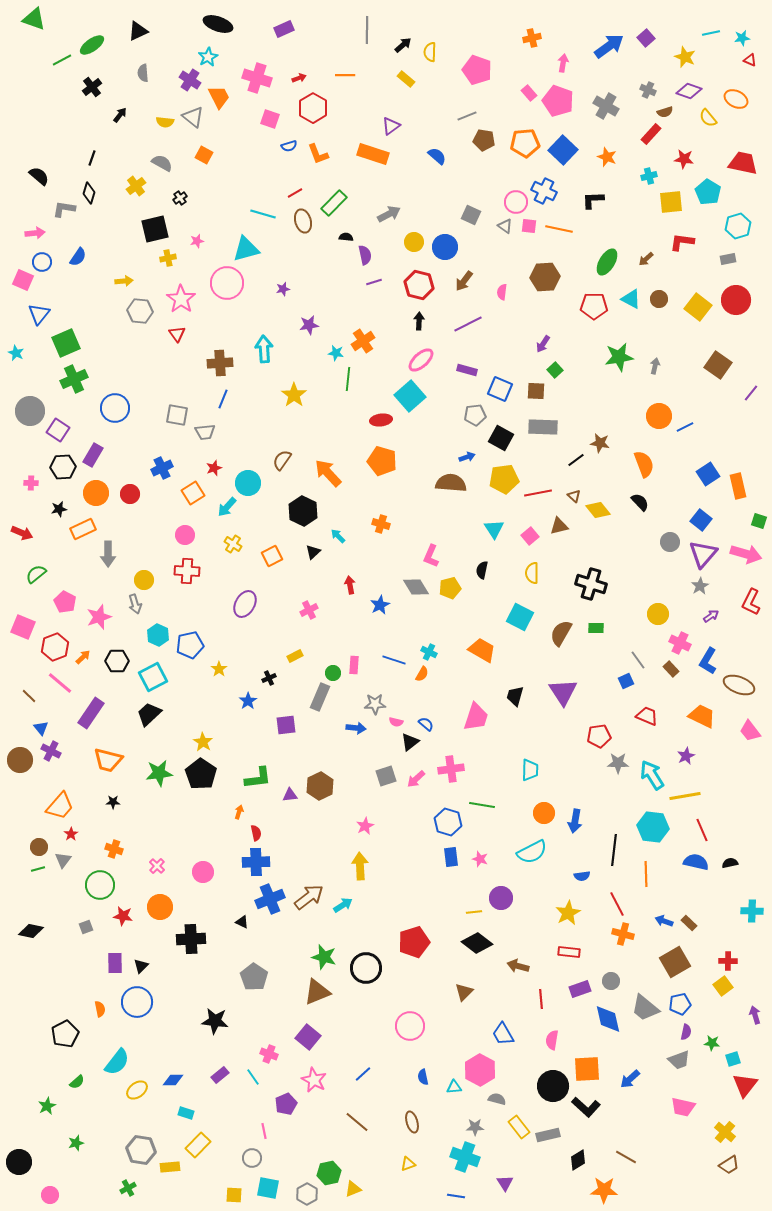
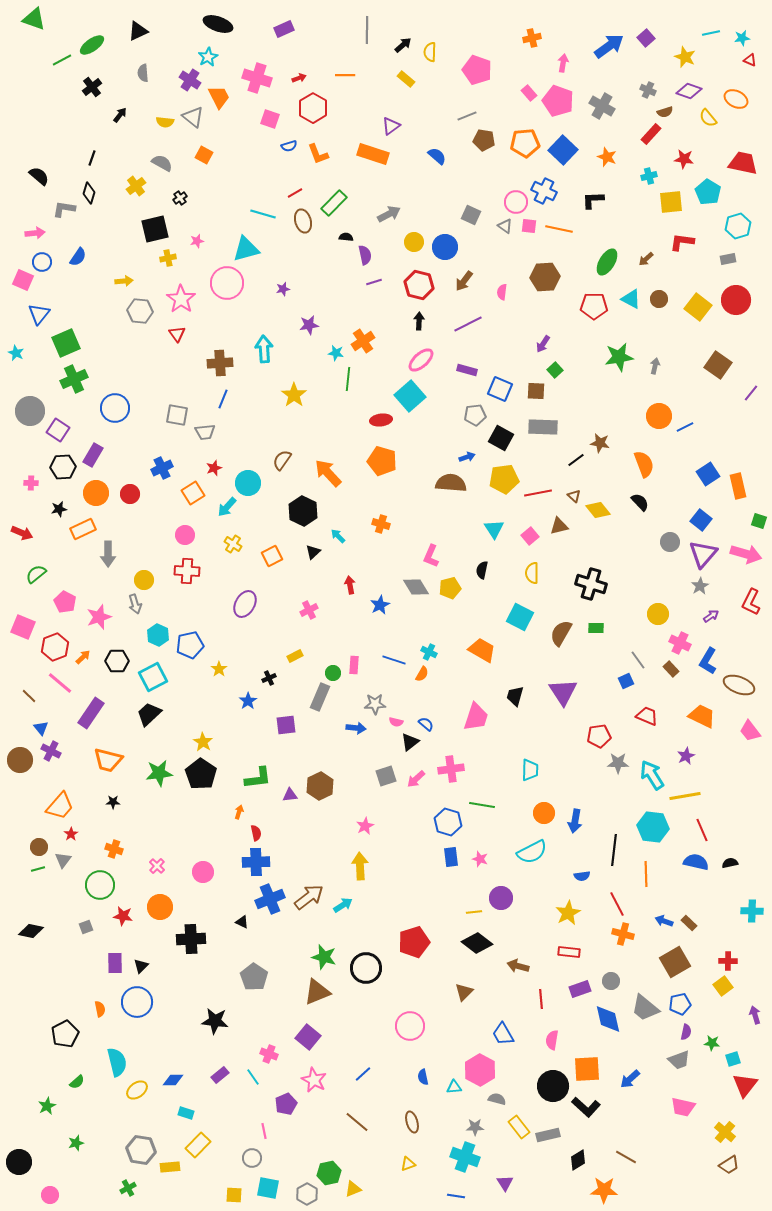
gray cross at (606, 106): moved 4 px left
cyan semicircle at (117, 1062): rotated 52 degrees counterclockwise
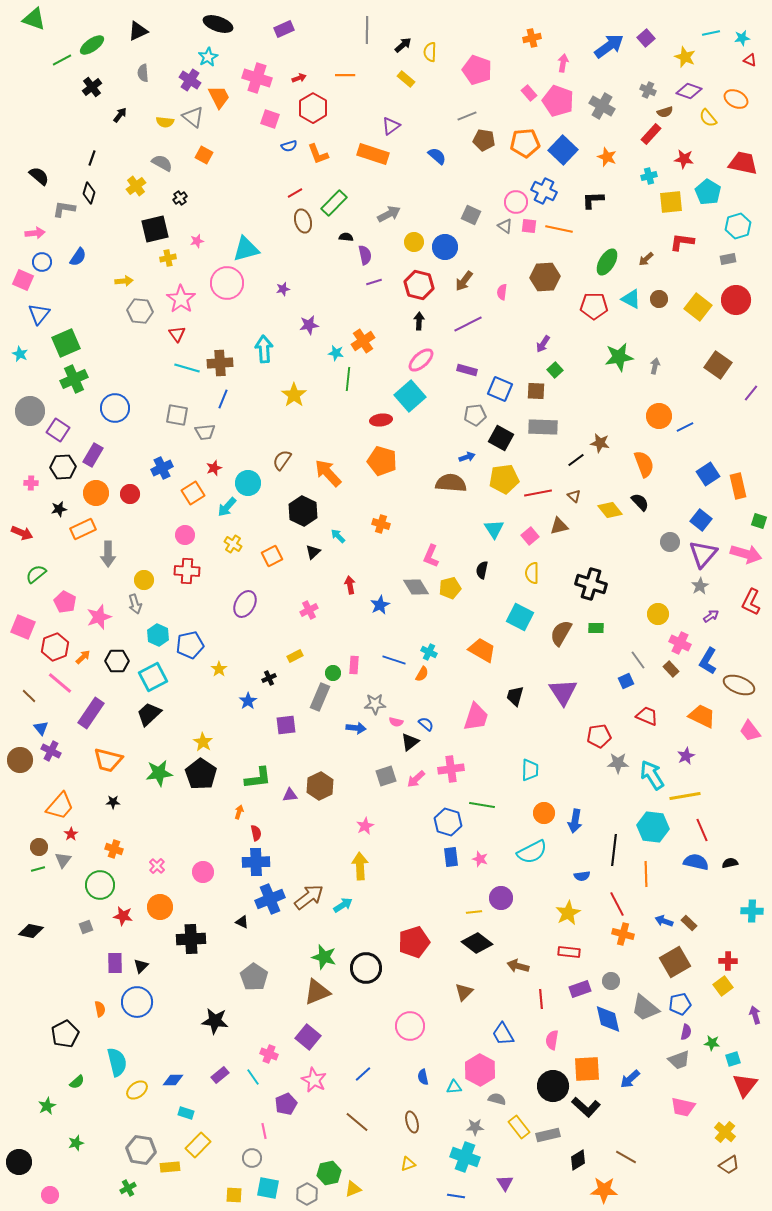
cyan line at (263, 214): moved 76 px left, 154 px down
cyan star at (16, 353): moved 4 px right, 1 px down
yellow diamond at (598, 510): moved 12 px right
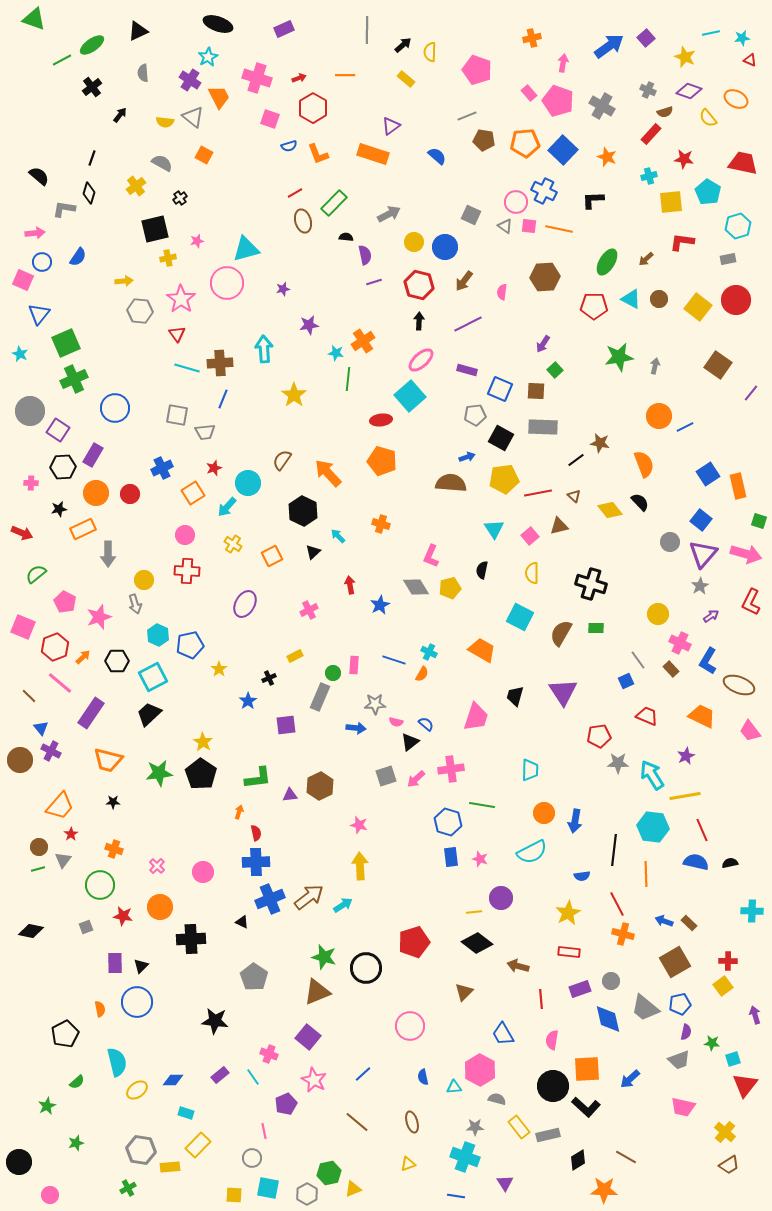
pink star at (365, 826): moved 6 px left, 1 px up; rotated 30 degrees counterclockwise
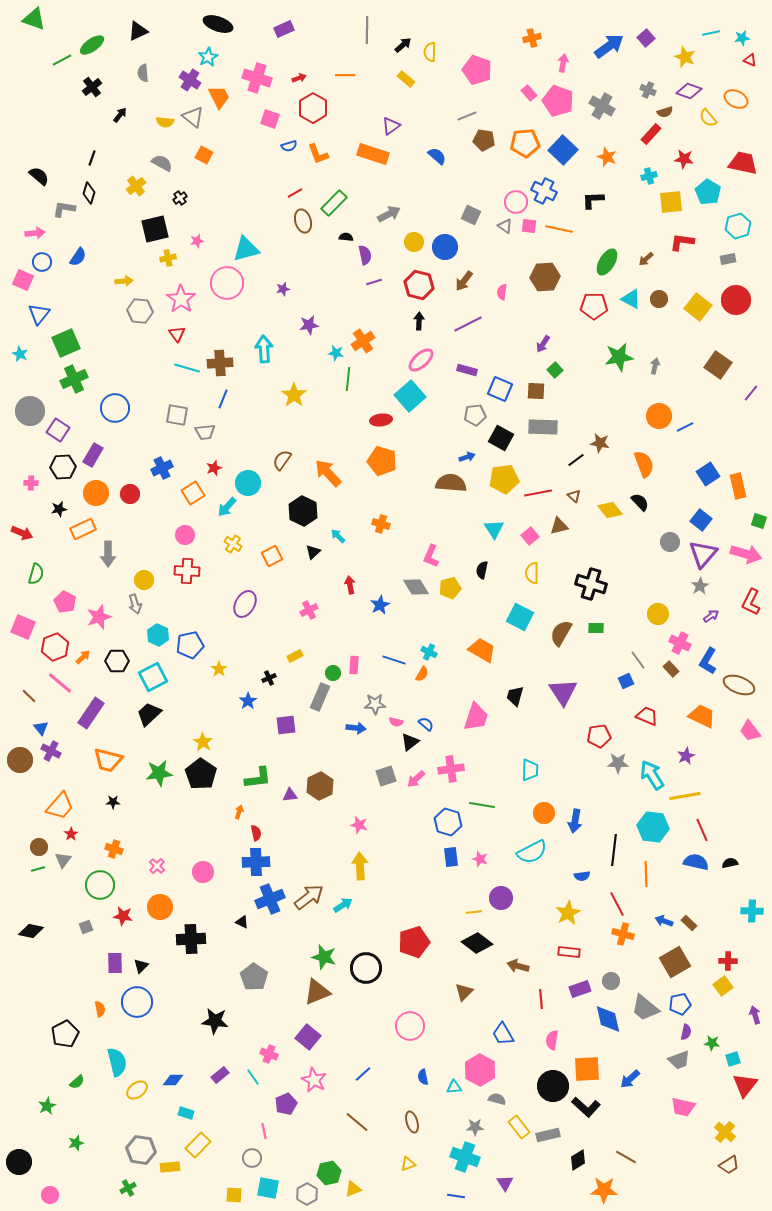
green semicircle at (36, 574): rotated 145 degrees clockwise
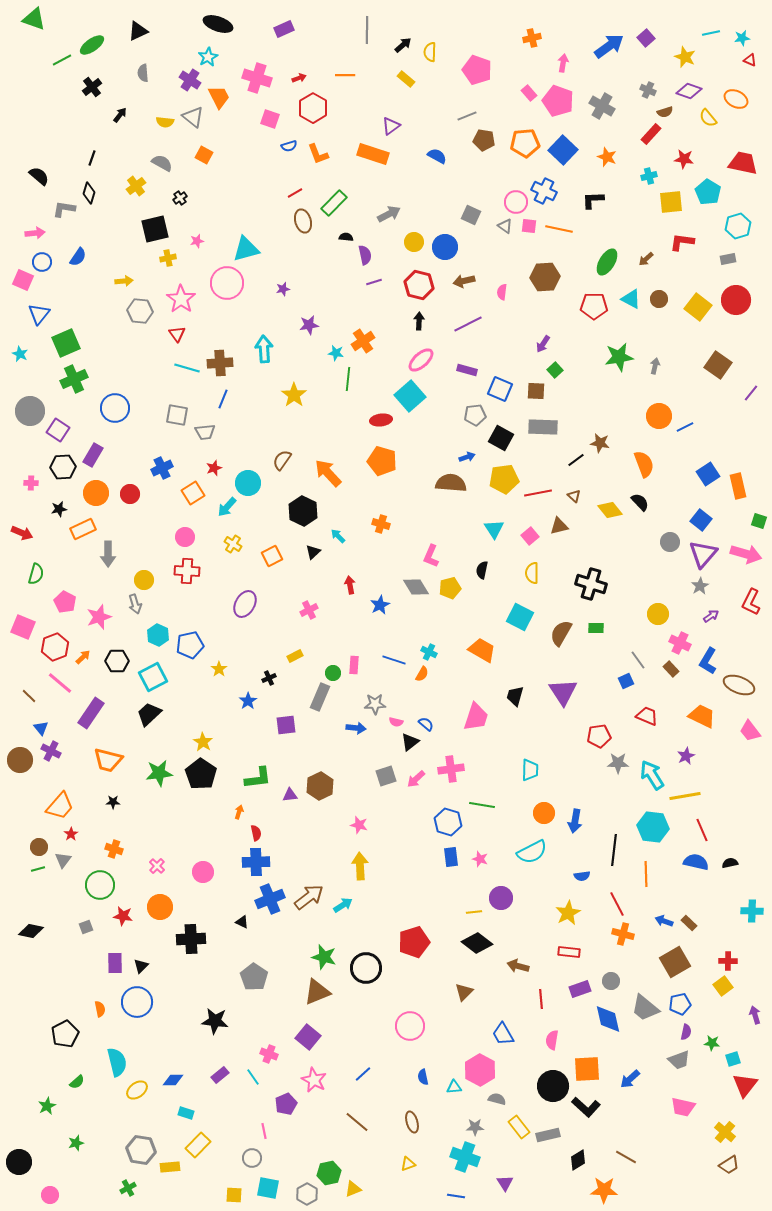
blue semicircle at (437, 156): rotated 12 degrees counterclockwise
brown arrow at (464, 281): rotated 40 degrees clockwise
pink circle at (185, 535): moved 2 px down
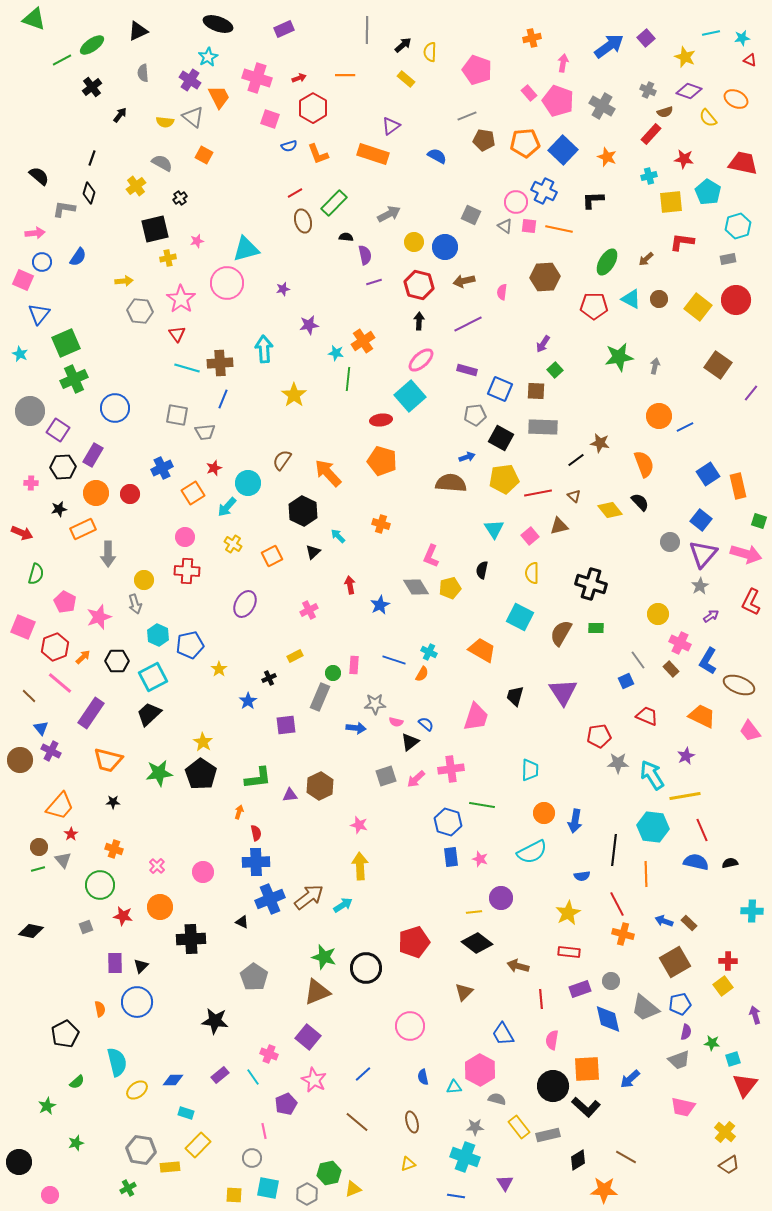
gray triangle at (63, 860): rotated 18 degrees counterclockwise
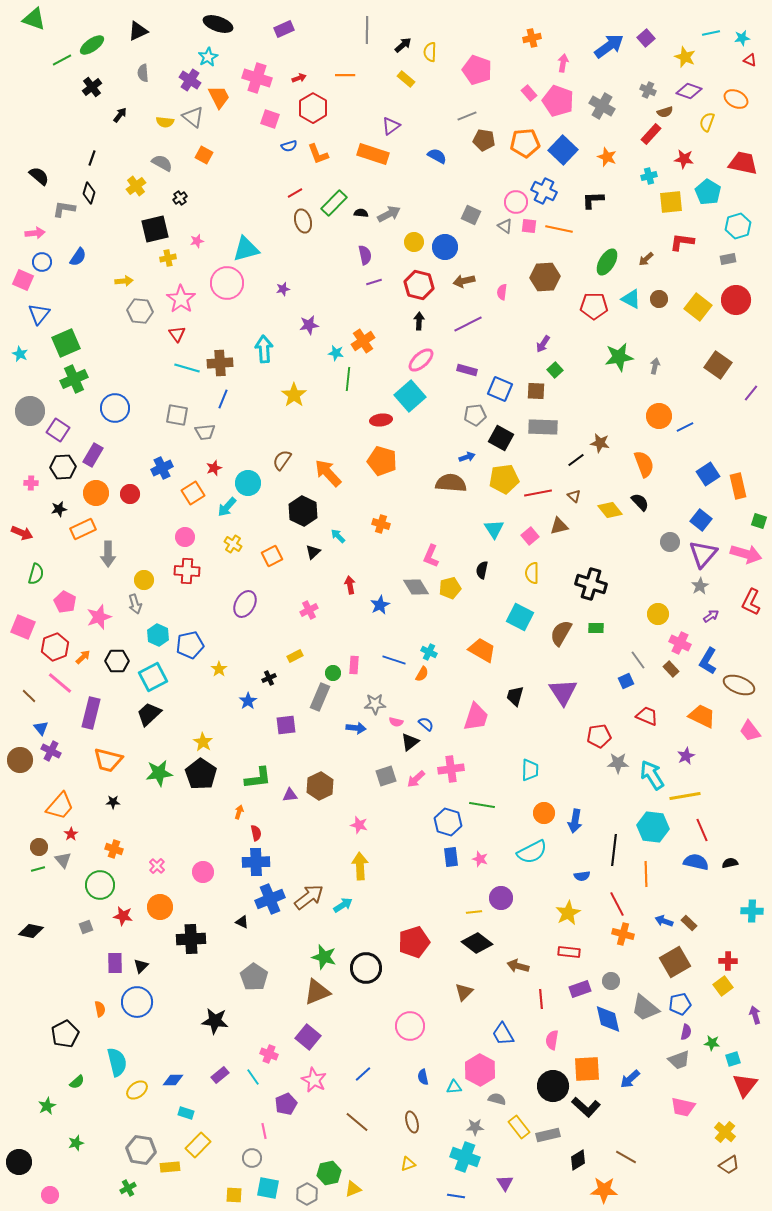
yellow semicircle at (708, 118): moved 1 px left, 4 px down; rotated 60 degrees clockwise
black semicircle at (346, 237): moved 15 px right, 24 px up
purple rectangle at (91, 713): rotated 20 degrees counterclockwise
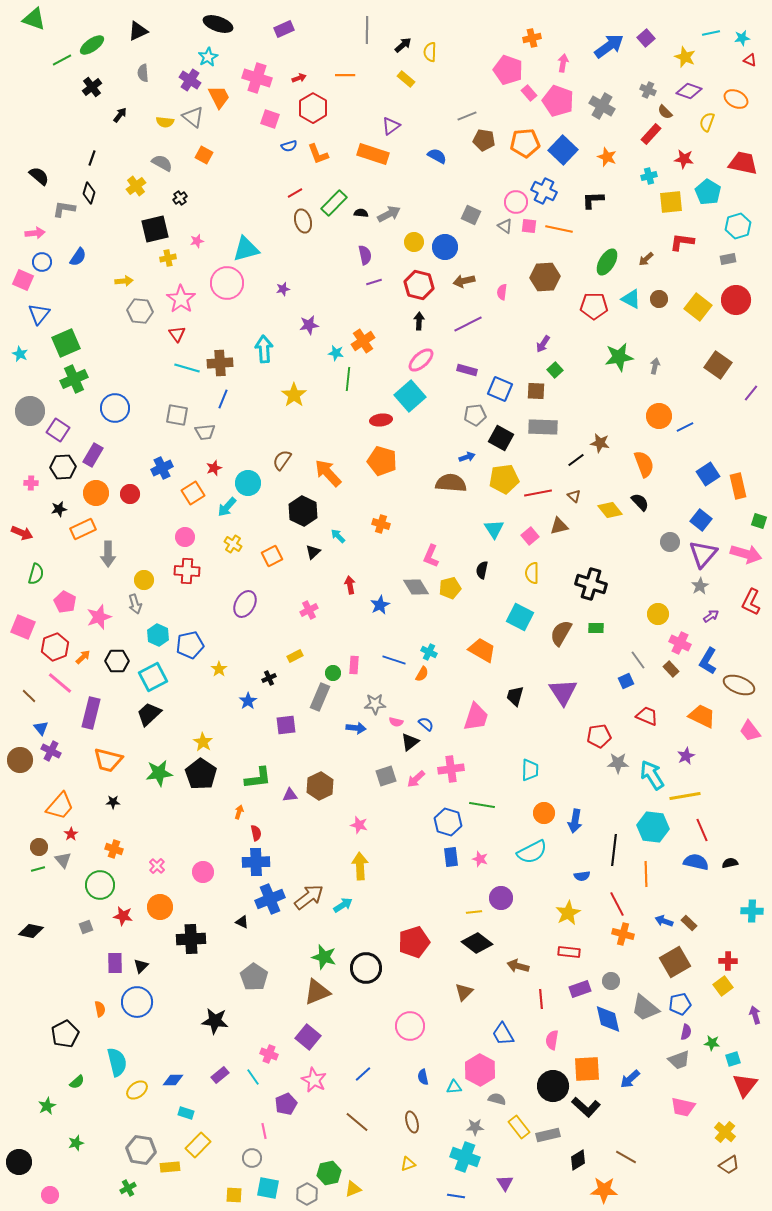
pink pentagon at (477, 70): moved 31 px right
brown semicircle at (665, 112): rotated 63 degrees clockwise
